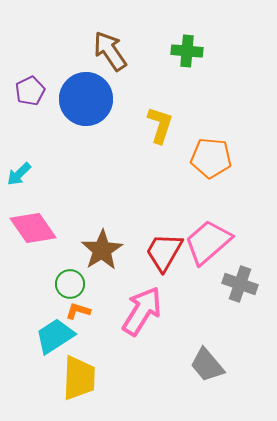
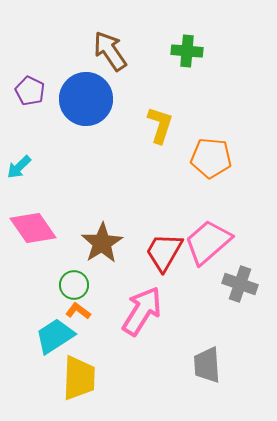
purple pentagon: rotated 20 degrees counterclockwise
cyan arrow: moved 7 px up
brown star: moved 7 px up
green circle: moved 4 px right, 1 px down
orange L-shape: rotated 20 degrees clockwise
gray trapezoid: rotated 36 degrees clockwise
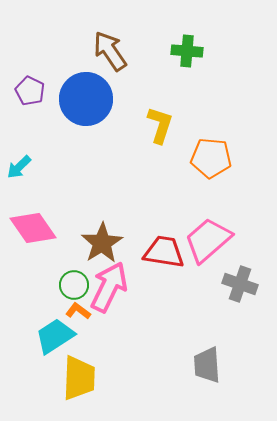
pink trapezoid: moved 2 px up
red trapezoid: rotated 69 degrees clockwise
pink arrow: moved 33 px left, 24 px up; rotated 6 degrees counterclockwise
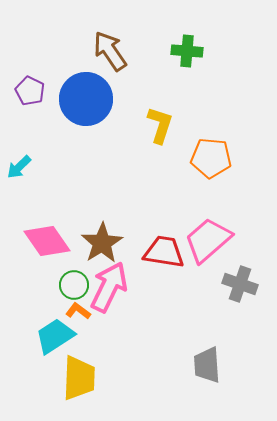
pink diamond: moved 14 px right, 13 px down
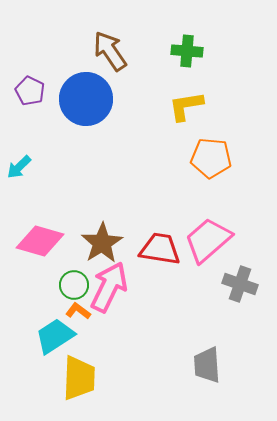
yellow L-shape: moved 26 px right, 19 px up; rotated 117 degrees counterclockwise
pink diamond: moved 7 px left; rotated 39 degrees counterclockwise
red trapezoid: moved 4 px left, 3 px up
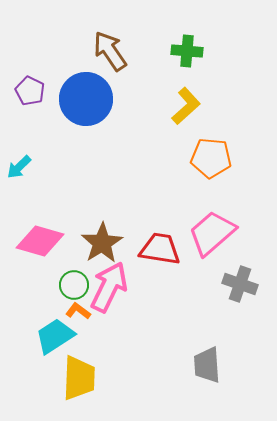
yellow L-shape: rotated 147 degrees clockwise
pink trapezoid: moved 4 px right, 7 px up
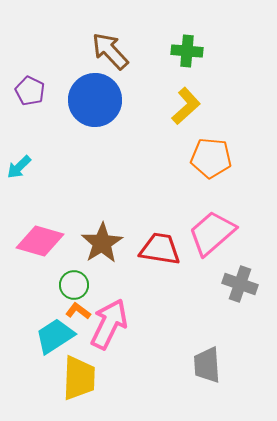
brown arrow: rotated 9 degrees counterclockwise
blue circle: moved 9 px right, 1 px down
pink arrow: moved 37 px down
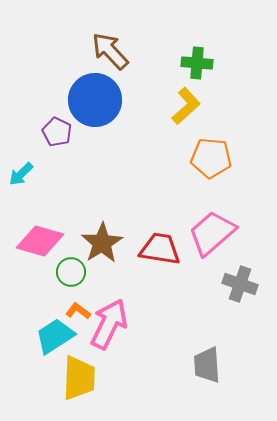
green cross: moved 10 px right, 12 px down
purple pentagon: moved 27 px right, 41 px down
cyan arrow: moved 2 px right, 7 px down
green circle: moved 3 px left, 13 px up
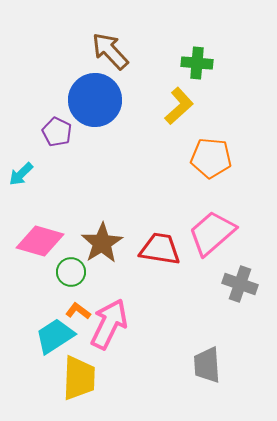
yellow L-shape: moved 7 px left
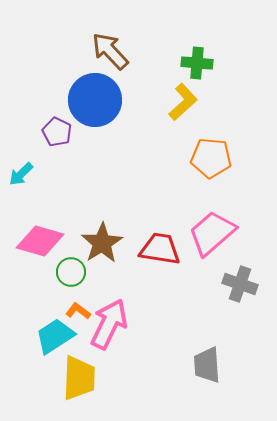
yellow L-shape: moved 4 px right, 4 px up
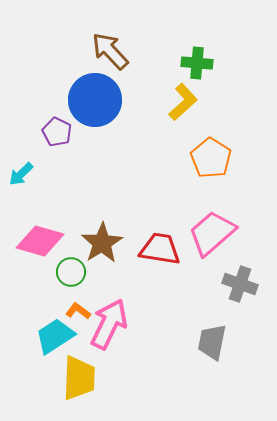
orange pentagon: rotated 27 degrees clockwise
gray trapezoid: moved 5 px right, 23 px up; rotated 15 degrees clockwise
